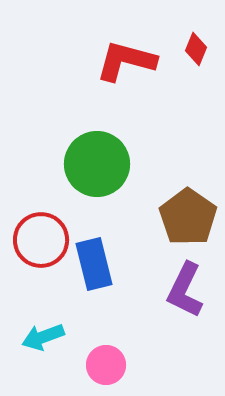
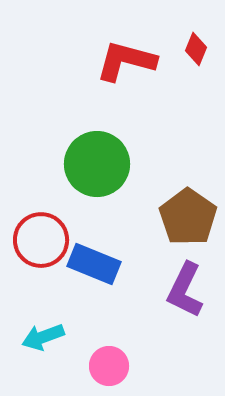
blue rectangle: rotated 54 degrees counterclockwise
pink circle: moved 3 px right, 1 px down
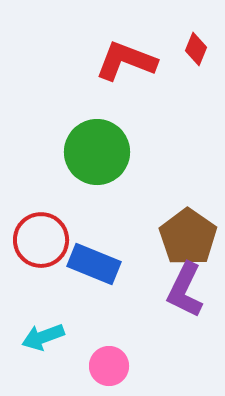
red L-shape: rotated 6 degrees clockwise
green circle: moved 12 px up
brown pentagon: moved 20 px down
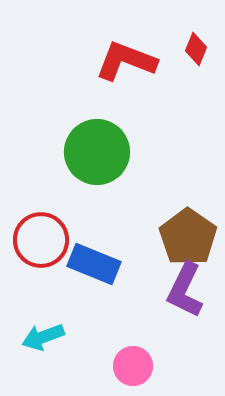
pink circle: moved 24 px right
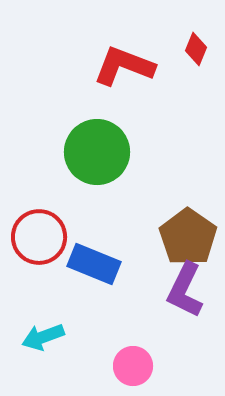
red L-shape: moved 2 px left, 5 px down
red circle: moved 2 px left, 3 px up
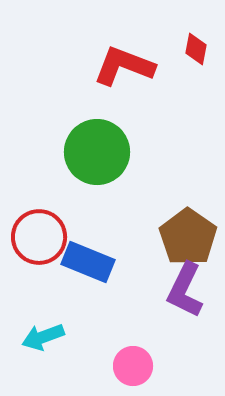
red diamond: rotated 12 degrees counterclockwise
blue rectangle: moved 6 px left, 2 px up
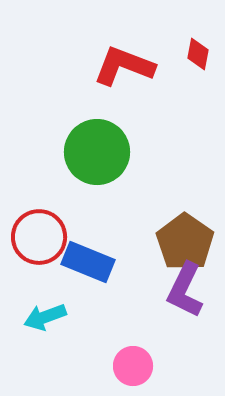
red diamond: moved 2 px right, 5 px down
brown pentagon: moved 3 px left, 5 px down
cyan arrow: moved 2 px right, 20 px up
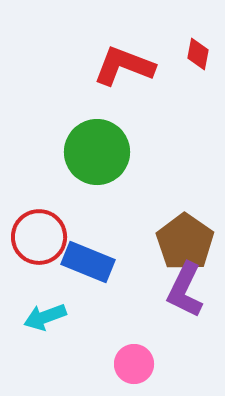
pink circle: moved 1 px right, 2 px up
